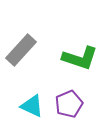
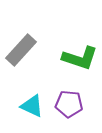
purple pentagon: rotated 28 degrees clockwise
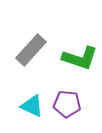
gray rectangle: moved 10 px right
purple pentagon: moved 2 px left
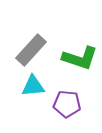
cyan triangle: moved 1 px right, 20 px up; rotated 30 degrees counterclockwise
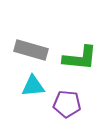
gray rectangle: rotated 64 degrees clockwise
green L-shape: rotated 12 degrees counterclockwise
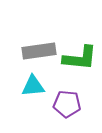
gray rectangle: moved 8 px right, 1 px down; rotated 24 degrees counterclockwise
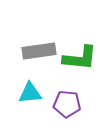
cyan triangle: moved 3 px left, 7 px down
